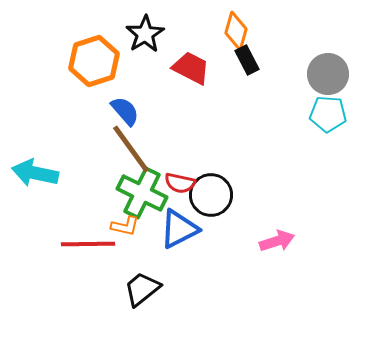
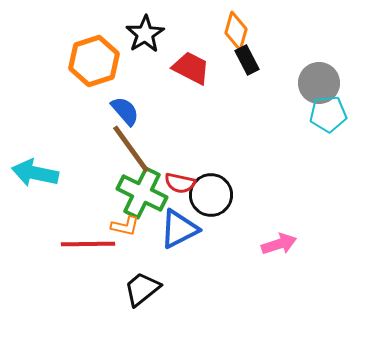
gray circle: moved 9 px left, 9 px down
cyan pentagon: rotated 9 degrees counterclockwise
pink arrow: moved 2 px right, 3 px down
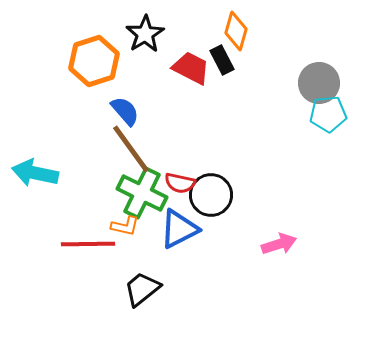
black rectangle: moved 25 px left
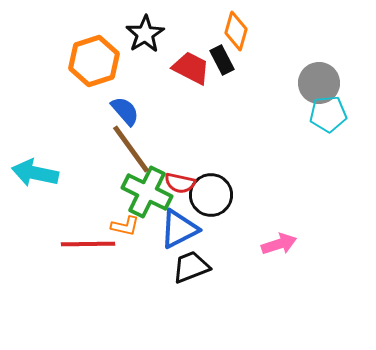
green cross: moved 5 px right, 1 px up
black trapezoid: moved 49 px right, 22 px up; rotated 18 degrees clockwise
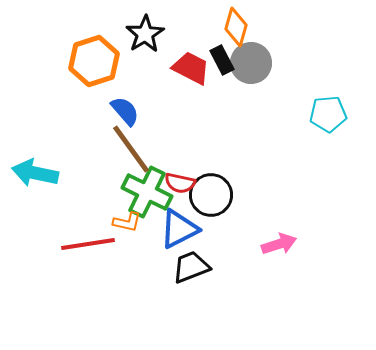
orange diamond: moved 4 px up
gray circle: moved 68 px left, 20 px up
orange L-shape: moved 2 px right, 4 px up
red line: rotated 8 degrees counterclockwise
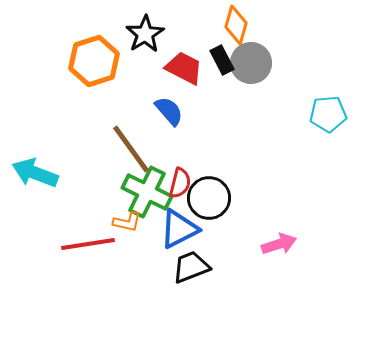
orange diamond: moved 2 px up
red trapezoid: moved 7 px left
blue semicircle: moved 44 px right
cyan arrow: rotated 9 degrees clockwise
red semicircle: rotated 88 degrees counterclockwise
black circle: moved 2 px left, 3 px down
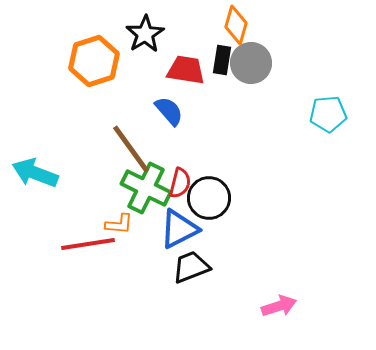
black rectangle: rotated 36 degrees clockwise
red trapezoid: moved 2 px right, 2 px down; rotated 18 degrees counterclockwise
green cross: moved 1 px left, 4 px up
orange L-shape: moved 8 px left, 2 px down; rotated 8 degrees counterclockwise
pink arrow: moved 62 px down
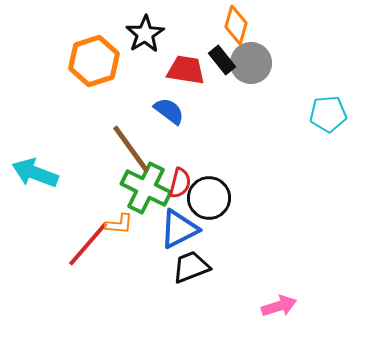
black rectangle: rotated 48 degrees counterclockwise
blue semicircle: rotated 12 degrees counterclockwise
red line: rotated 40 degrees counterclockwise
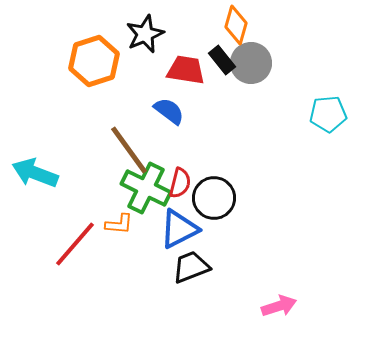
black star: rotated 9 degrees clockwise
brown line: moved 2 px left, 1 px down
black circle: moved 5 px right
red line: moved 13 px left
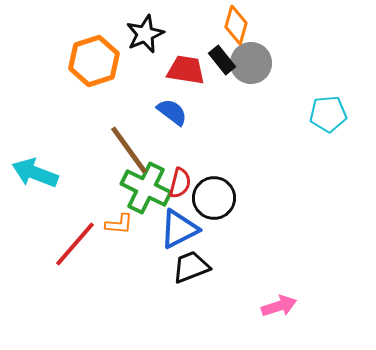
blue semicircle: moved 3 px right, 1 px down
